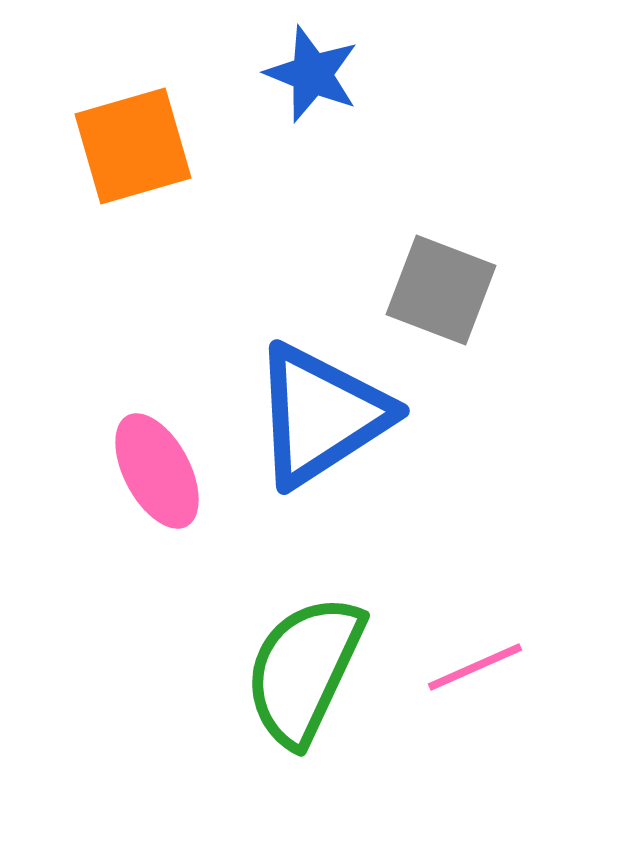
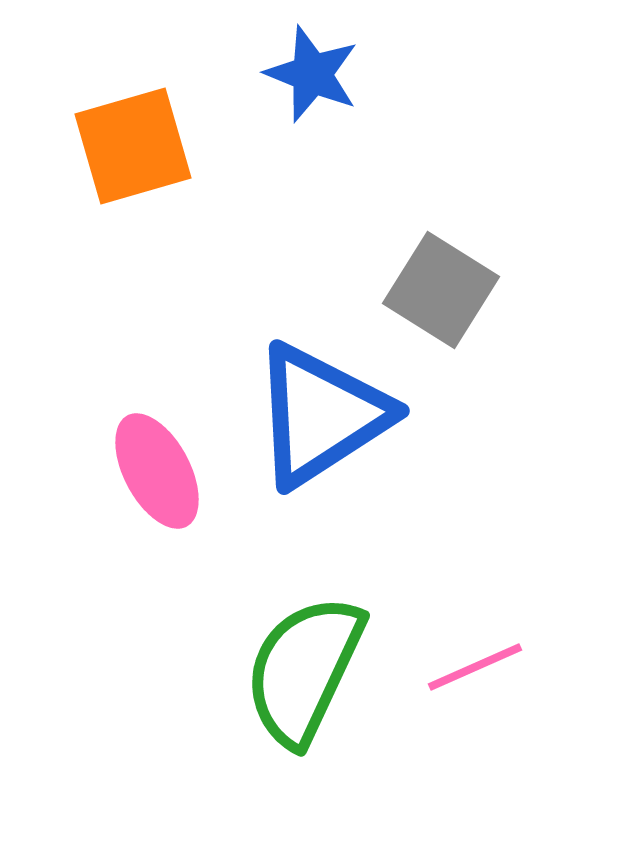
gray square: rotated 11 degrees clockwise
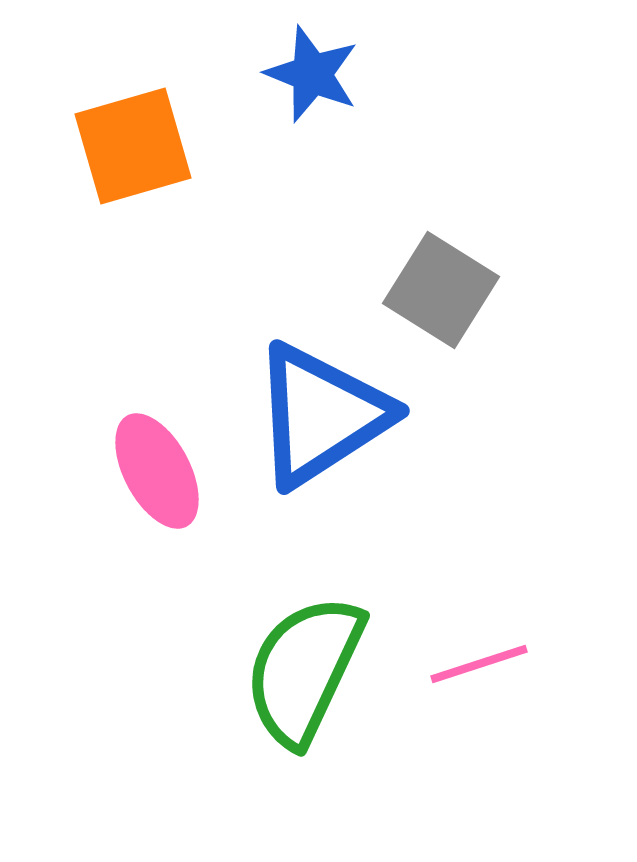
pink line: moved 4 px right, 3 px up; rotated 6 degrees clockwise
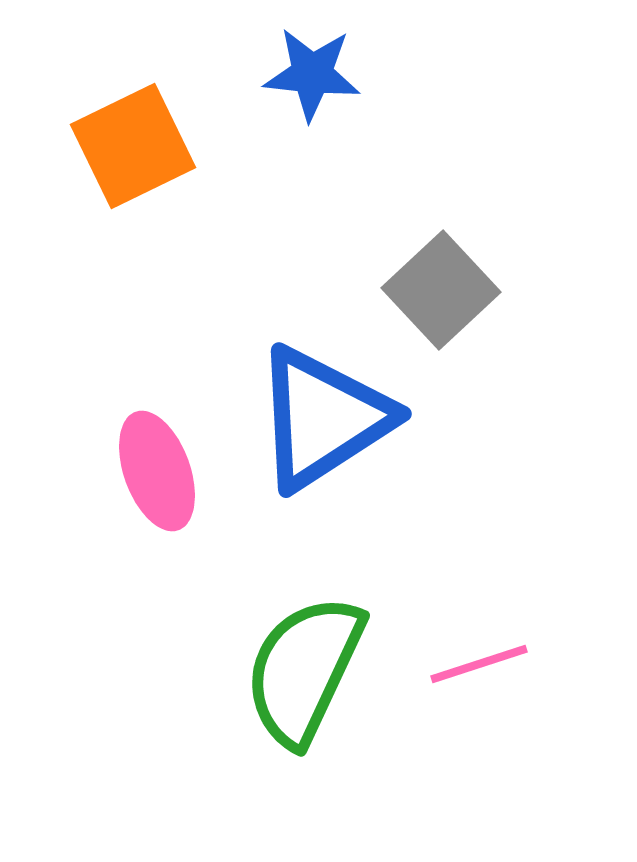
blue star: rotated 16 degrees counterclockwise
orange square: rotated 10 degrees counterclockwise
gray square: rotated 15 degrees clockwise
blue triangle: moved 2 px right, 3 px down
pink ellipse: rotated 8 degrees clockwise
